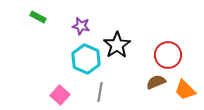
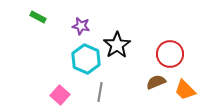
red circle: moved 2 px right, 1 px up
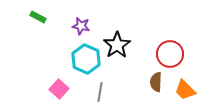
brown semicircle: rotated 66 degrees counterclockwise
pink square: moved 1 px left, 6 px up
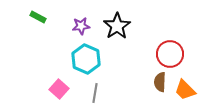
purple star: rotated 18 degrees counterclockwise
black star: moved 19 px up
brown semicircle: moved 4 px right
gray line: moved 5 px left, 1 px down
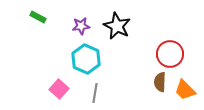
black star: rotated 12 degrees counterclockwise
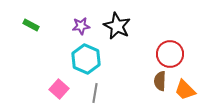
green rectangle: moved 7 px left, 8 px down
brown semicircle: moved 1 px up
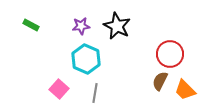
brown semicircle: rotated 24 degrees clockwise
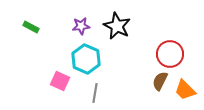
green rectangle: moved 2 px down
pink square: moved 1 px right, 8 px up; rotated 18 degrees counterclockwise
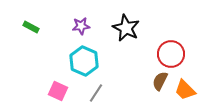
black star: moved 9 px right, 2 px down
red circle: moved 1 px right
cyan hexagon: moved 2 px left, 2 px down
pink square: moved 2 px left, 10 px down
gray line: moved 1 px right; rotated 24 degrees clockwise
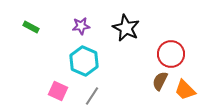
gray line: moved 4 px left, 3 px down
